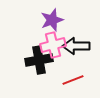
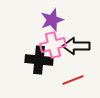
black cross: rotated 16 degrees clockwise
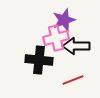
purple star: moved 12 px right
pink cross: moved 3 px right, 7 px up
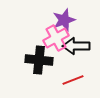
pink cross: rotated 15 degrees counterclockwise
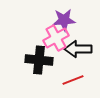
purple star: rotated 15 degrees clockwise
black arrow: moved 2 px right, 3 px down
